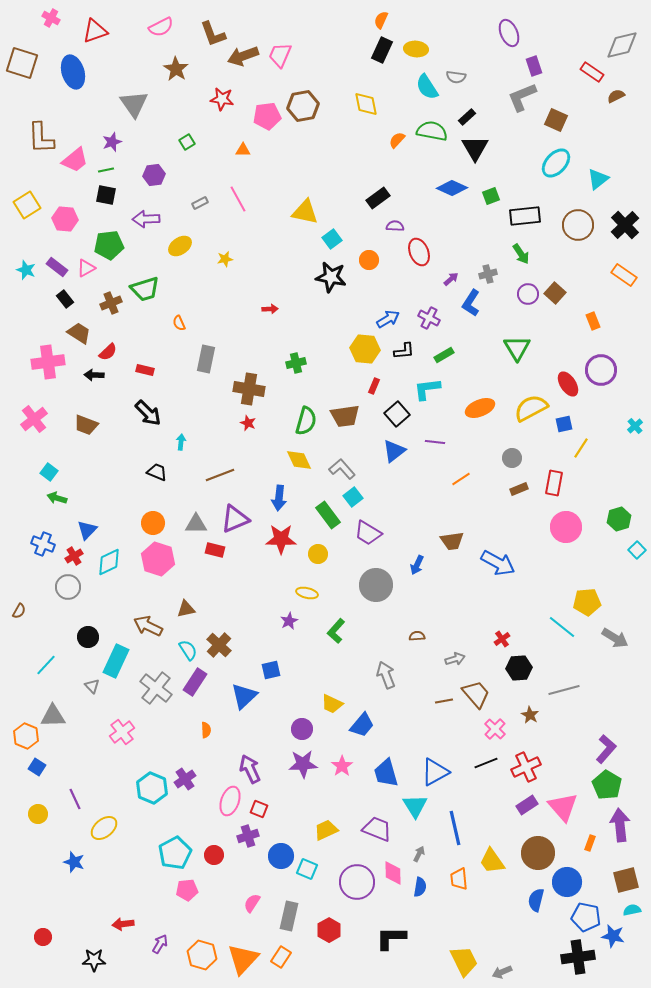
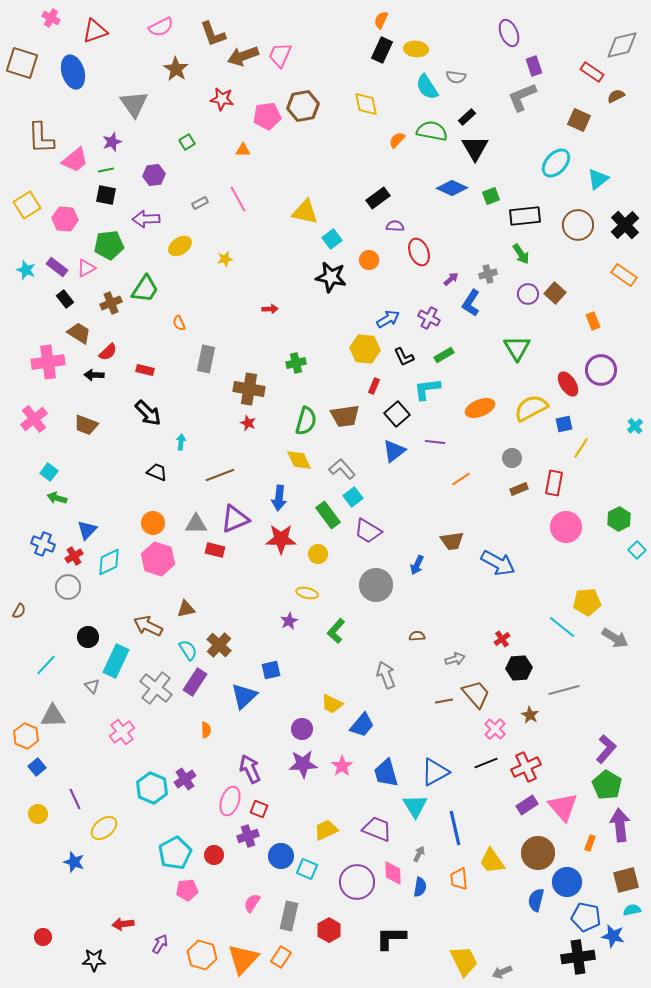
brown square at (556, 120): moved 23 px right
green trapezoid at (145, 289): rotated 40 degrees counterclockwise
black L-shape at (404, 351): moved 6 px down; rotated 70 degrees clockwise
green hexagon at (619, 519): rotated 10 degrees counterclockwise
purple trapezoid at (368, 533): moved 2 px up
blue square at (37, 767): rotated 18 degrees clockwise
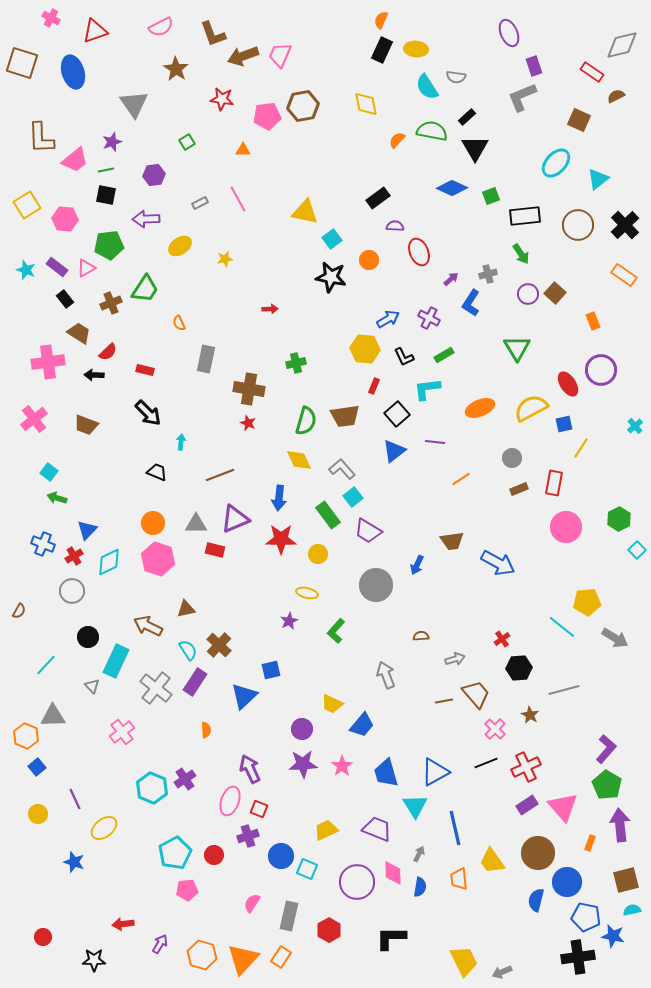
gray circle at (68, 587): moved 4 px right, 4 px down
brown semicircle at (417, 636): moved 4 px right
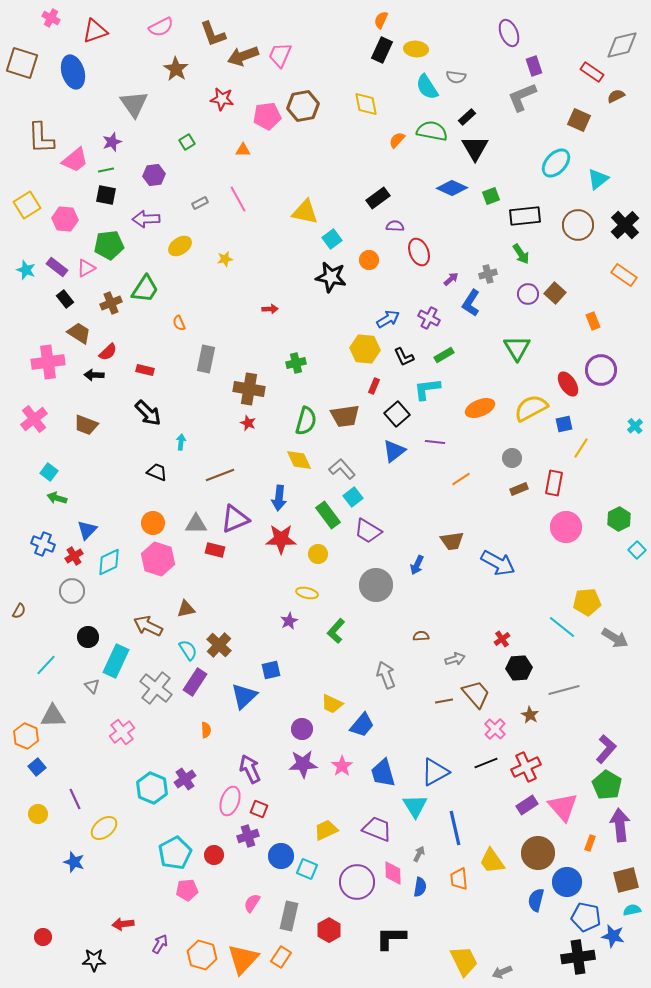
blue trapezoid at (386, 773): moved 3 px left
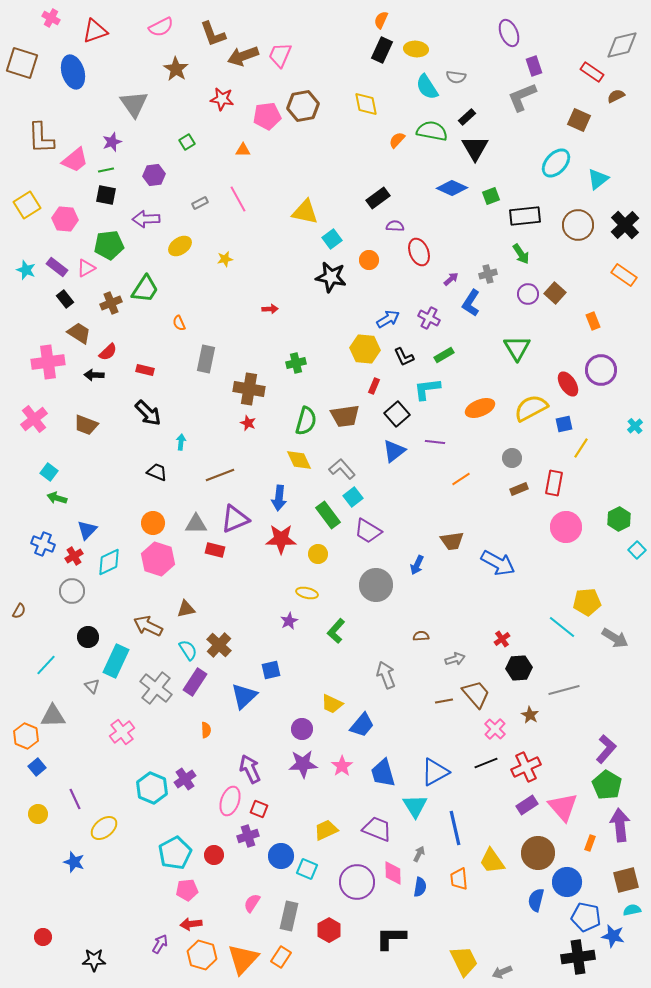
red arrow at (123, 924): moved 68 px right
